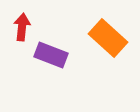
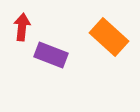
orange rectangle: moved 1 px right, 1 px up
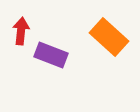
red arrow: moved 1 px left, 4 px down
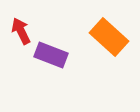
red arrow: rotated 32 degrees counterclockwise
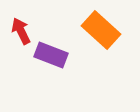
orange rectangle: moved 8 px left, 7 px up
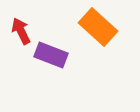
orange rectangle: moved 3 px left, 3 px up
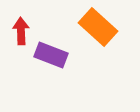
red arrow: rotated 24 degrees clockwise
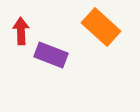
orange rectangle: moved 3 px right
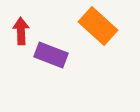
orange rectangle: moved 3 px left, 1 px up
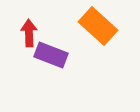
red arrow: moved 8 px right, 2 px down
